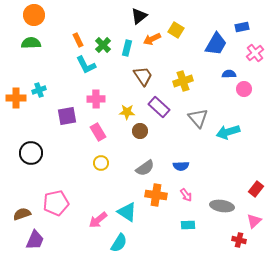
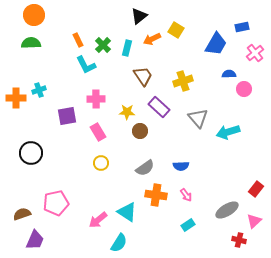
gray ellipse at (222, 206): moved 5 px right, 4 px down; rotated 40 degrees counterclockwise
cyan rectangle at (188, 225): rotated 32 degrees counterclockwise
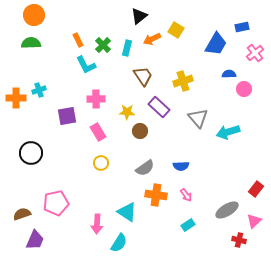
pink arrow at (98, 220): moved 1 px left, 4 px down; rotated 48 degrees counterclockwise
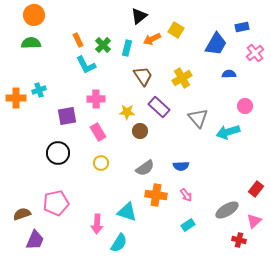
yellow cross at (183, 81): moved 1 px left, 3 px up; rotated 12 degrees counterclockwise
pink circle at (244, 89): moved 1 px right, 17 px down
black circle at (31, 153): moved 27 px right
cyan triangle at (127, 212): rotated 15 degrees counterclockwise
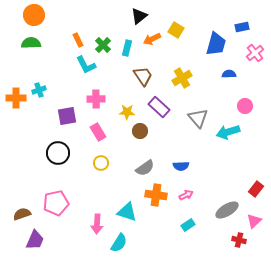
blue trapezoid at (216, 44): rotated 15 degrees counterclockwise
pink arrow at (186, 195): rotated 80 degrees counterclockwise
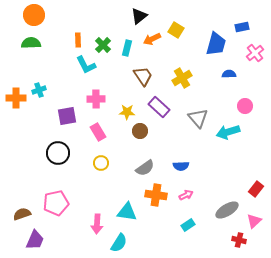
orange rectangle at (78, 40): rotated 24 degrees clockwise
cyan triangle at (127, 212): rotated 10 degrees counterclockwise
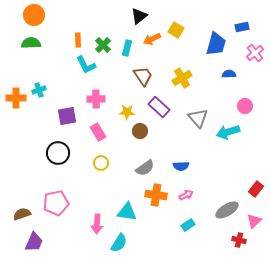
purple trapezoid at (35, 240): moved 1 px left, 2 px down
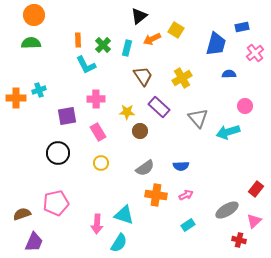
cyan triangle at (127, 212): moved 3 px left, 3 px down; rotated 10 degrees clockwise
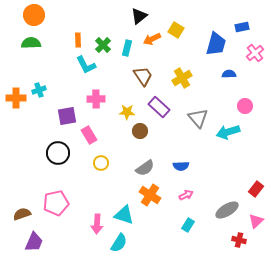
pink rectangle at (98, 132): moved 9 px left, 3 px down
orange cross at (156, 195): moved 6 px left; rotated 25 degrees clockwise
pink triangle at (254, 221): moved 2 px right
cyan rectangle at (188, 225): rotated 24 degrees counterclockwise
